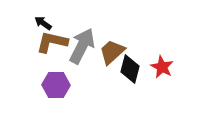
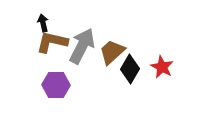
black arrow: rotated 42 degrees clockwise
black diamond: rotated 16 degrees clockwise
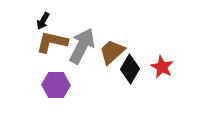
black arrow: moved 2 px up; rotated 138 degrees counterclockwise
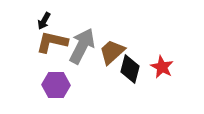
black arrow: moved 1 px right
black diamond: rotated 16 degrees counterclockwise
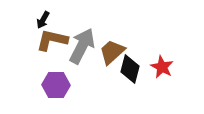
black arrow: moved 1 px left, 1 px up
brown L-shape: moved 2 px up
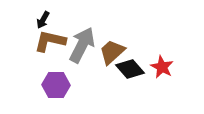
brown L-shape: moved 2 px left, 1 px down
gray arrow: moved 1 px up
black diamond: rotated 56 degrees counterclockwise
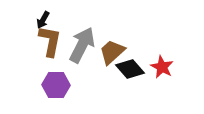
brown L-shape: rotated 88 degrees clockwise
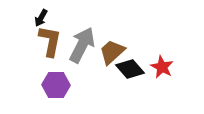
black arrow: moved 2 px left, 2 px up
